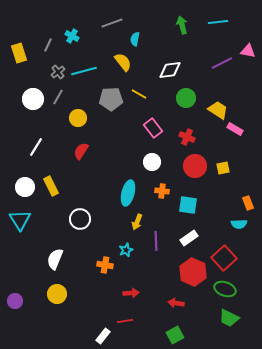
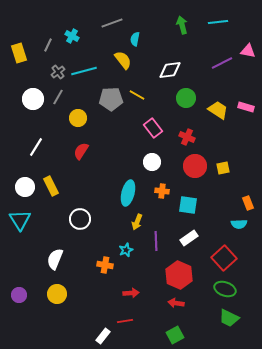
yellow semicircle at (123, 62): moved 2 px up
yellow line at (139, 94): moved 2 px left, 1 px down
pink rectangle at (235, 129): moved 11 px right, 22 px up; rotated 14 degrees counterclockwise
red hexagon at (193, 272): moved 14 px left, 3 px down
purple circle at (15, 301): moved 4 px right, 6 px up
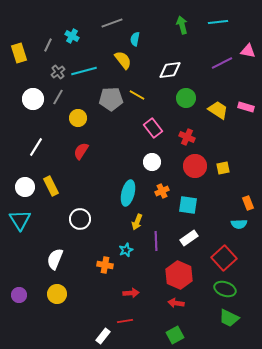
orange cross at (162, 191): rotated 32 degrees counterclockwise
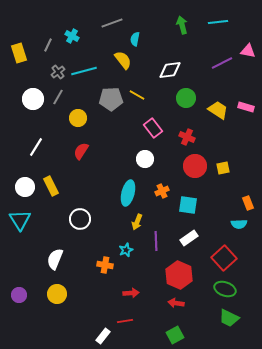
white circle at (152, 162): moved 7 px left, 3 px up
